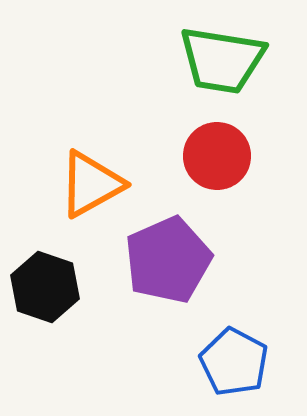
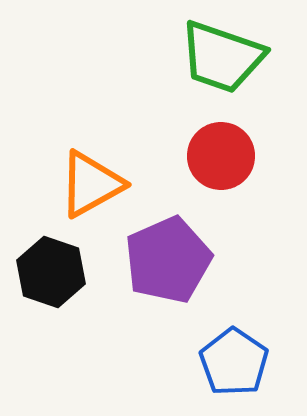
green trapezoid: moved 3 px up; rotated 10 degrees clockwise
red circle: moved 4 px right
black hexagon: moved 6 px right, 15 px up
blue pentagon: rotated 6 degrees clockwise
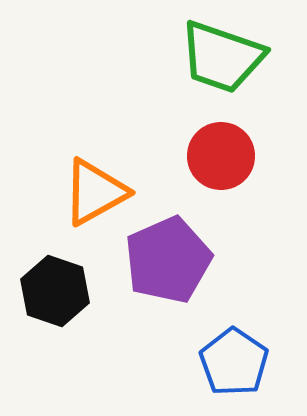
orange triangle: moved 4 px right, 8 px down
black hexagon: moved 4 px right, 19 px down
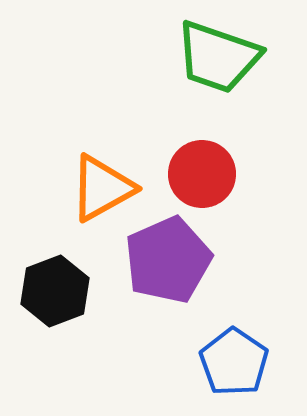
green trapezoid: moved 4 px left
red circle: moved 19 px left, 18 px down
orange triangle: moved 7 px right, 4 px up
black hexagon: rotated 20 degrees clockwise
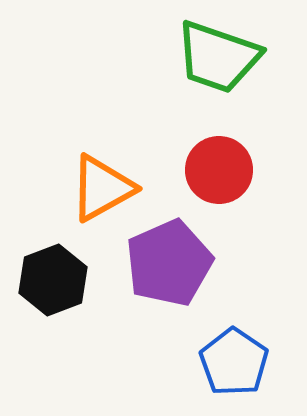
red circle: moved 17 px right, 4 px up
purple pentagon: moved 1 px right, 3 px down
black hexagon: moved 2 px left, 11 px up
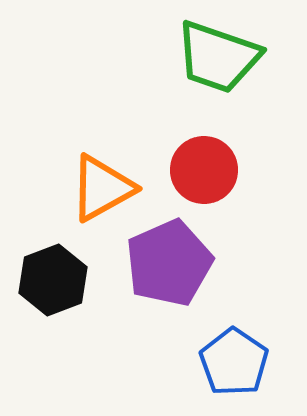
red circle: moved 15 px left
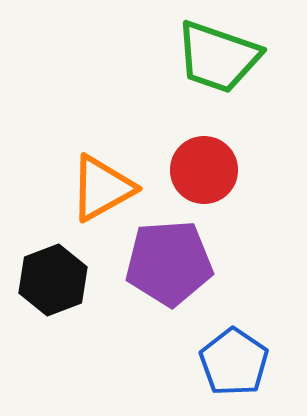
purple pentagon: rotated 20 degrees clockwise
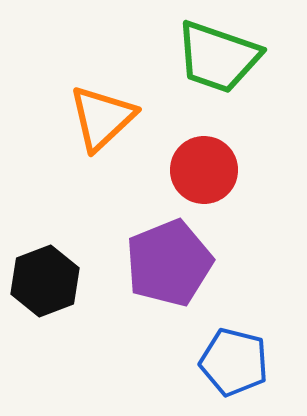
orange triangle: moved 70 px up; rotated 14 degrees counterclockwise
purple pentagon: rotated 18 degrees counterclockwise
black hexagon: moved 8 px left, 1 px down
blue pentagon: rotated 20 degrees counterclockwise
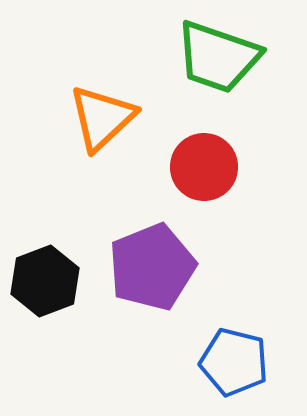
red circle: moved 3 px up
purple pentagon: moved 17 px left, 4 px down
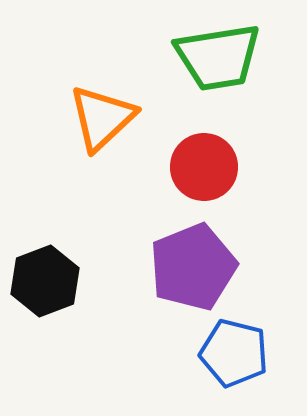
green trapezoid: rotated 28 degrees counterclockwise
purple pentagon: moved 41 px right
blue pentagon: moved 9 px up
